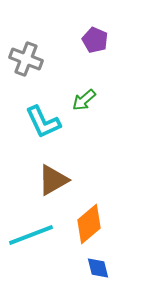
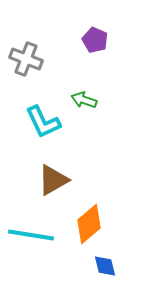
green arrow: rotated 60 degrees clockwise
cyan line: rotated 30 degrees clockwise
blue diamond: moved 7 px right, 2 px up
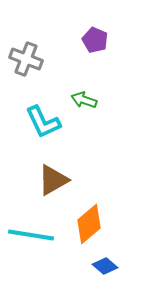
blue diamond: rotated 35 degrees counterclockwise
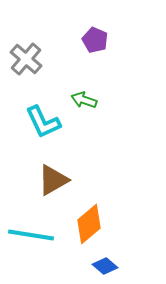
gray cross: rotated 20 degrees clockwise
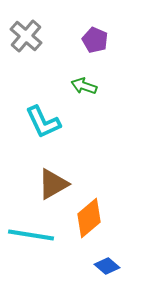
gray cross: moved 23 px up
green arrow: moved 14 px up
brown triangle: moved 4 px down
orange diamond: moved 6 px up
blue diamond: moved 2 px right
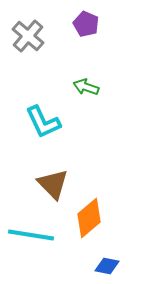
gray cross: moved 2 px right
purple pentagon: moved 9 px left, 16 px up
green arrow: moved 2 px right, 1 px down
brown triangle: rotated 44 degrees counterclockwise
blue diamond: rotated 30 degrees counterclockwise
